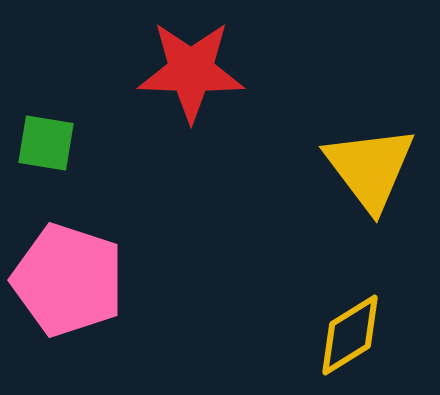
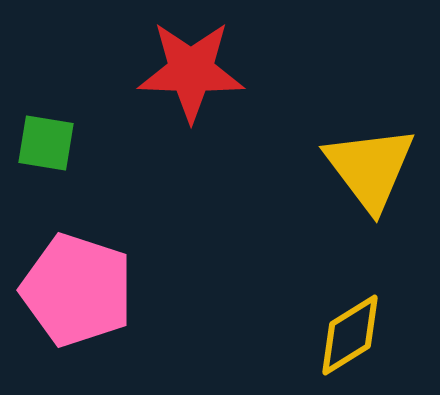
pink pentagon: moved 9 px right, 10 px down
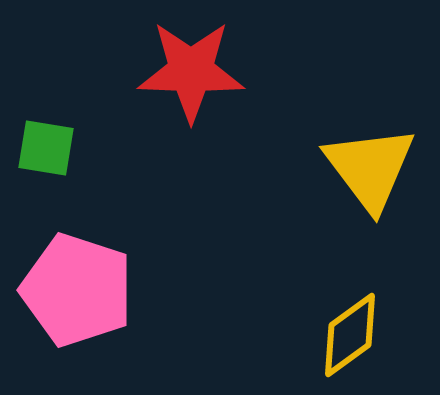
green square: moved 5 px down
yellow diamond: rotated 4 degrees counterclockwise
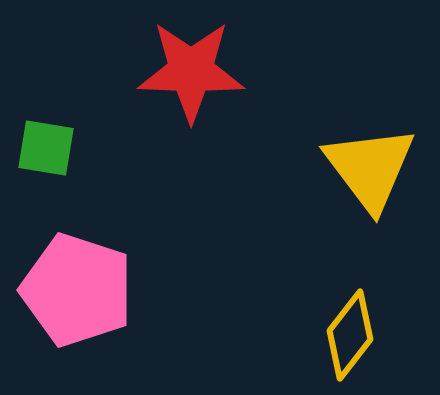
yellow diamond: rotated 16 degrees counterclockwise
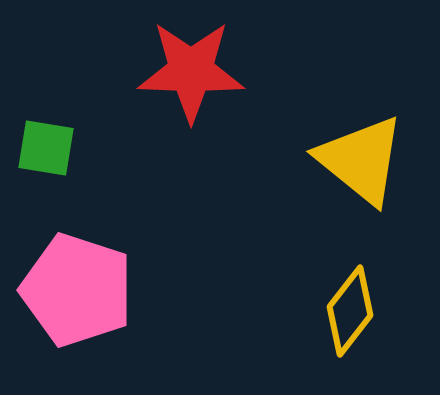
yellow triangle: moved 9 px left, 8 px up; rotated 14 degrees counterclockwise
yellow diamond: moved 24 px up
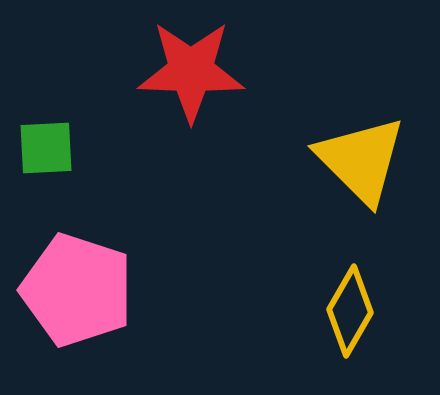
green square: rotated 12 degrees counterclockwise
yellow triangle: rotated 6 degrees clockwise
yellow diamond: rotated 8 degrees counterclockwise
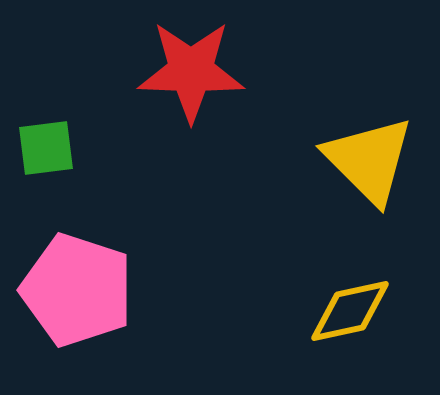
green square: rotated 4 degrees counterclockwise
yellow triangle: moved 8 px right
yellow diamond: rotated 48 degrees clockwise
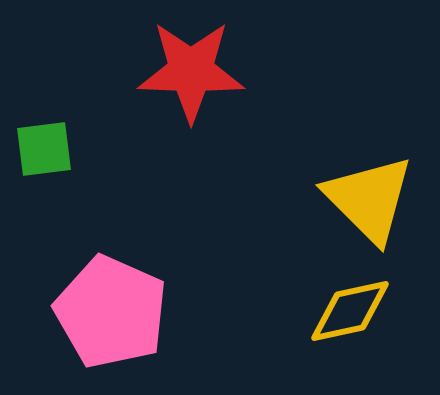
green square: moved 2 px left, 1 px down
yellow triangle: moved 39 px down
pink pentagon: moved 34 px right, 22 px down; rotated 6 degrees clockwise
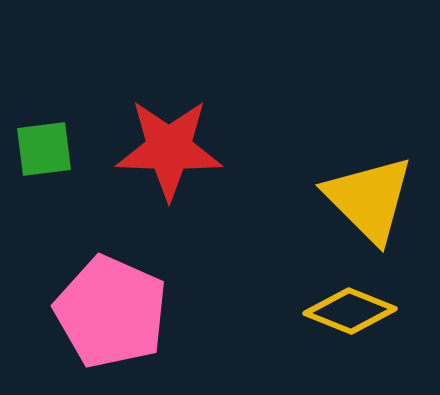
red star: moved 22 px left, 78 px down
yellow diamond: rotated 34 degrees clockwise
